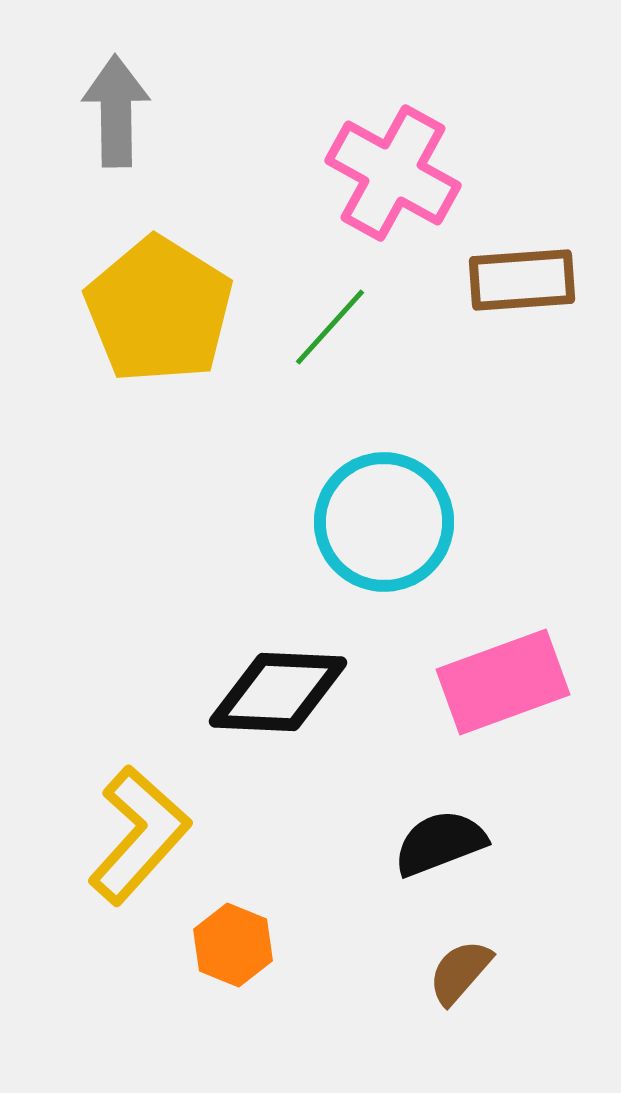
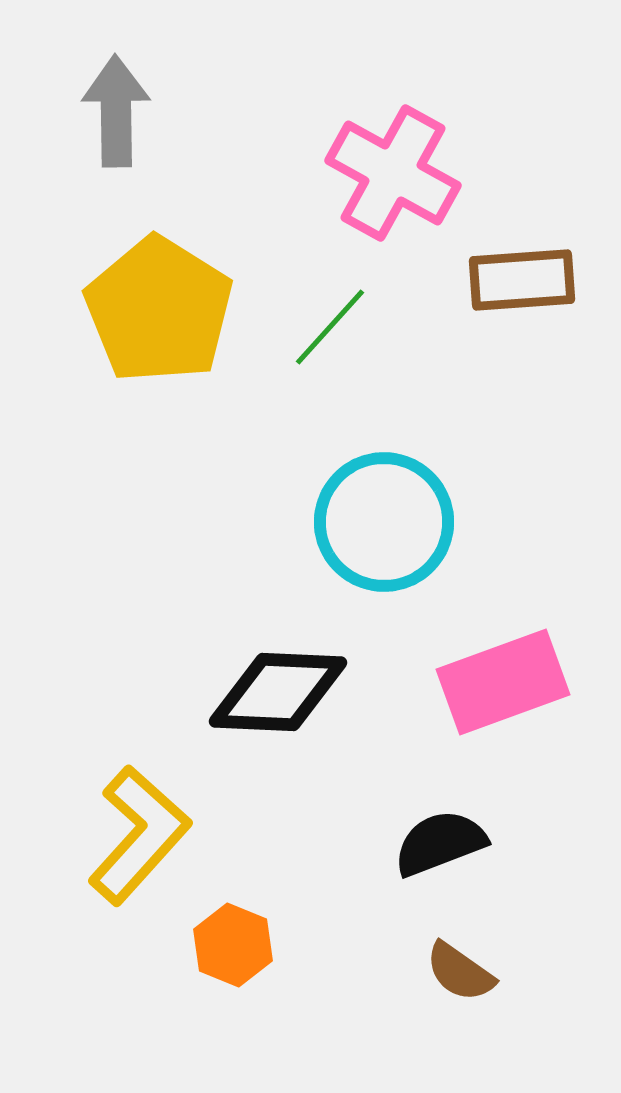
brown semicircle: rotated 96 degrees counterclockwise
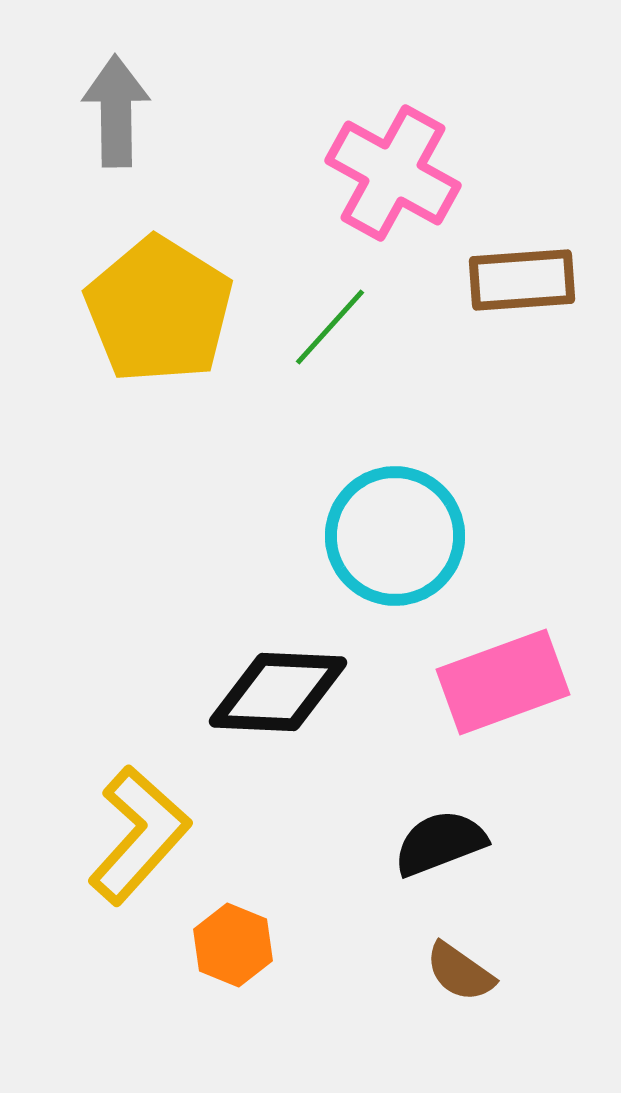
cyan circle: moved 11 px right, 14 px down
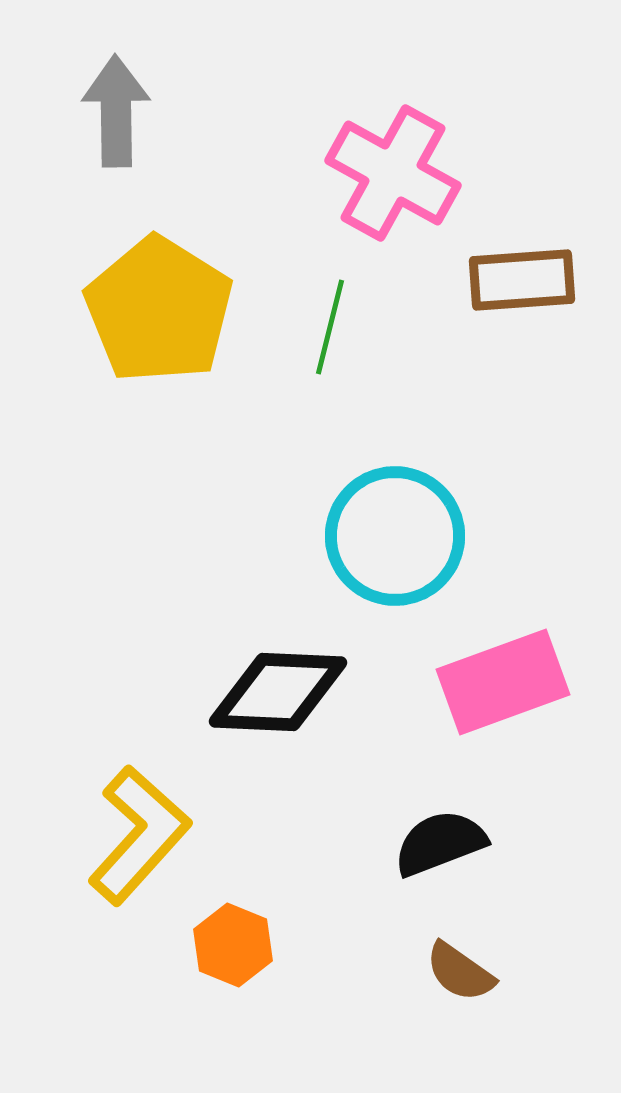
green line: rotated 28 degrees counterclockwise
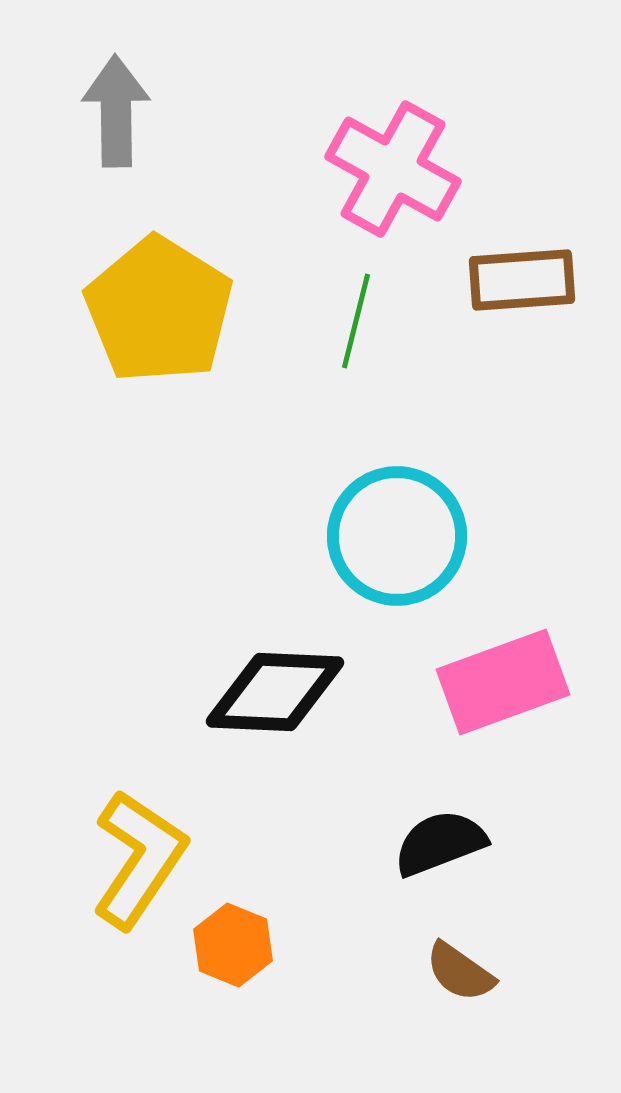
pink cross: moved 4 px up
green line: moved 26 px right, 6 px up
cyan circle: moved 2 px right
black diamond: moved 3 px left
yellow L-shape: moved 24 px down; rotated 8 degrees counterclockwise
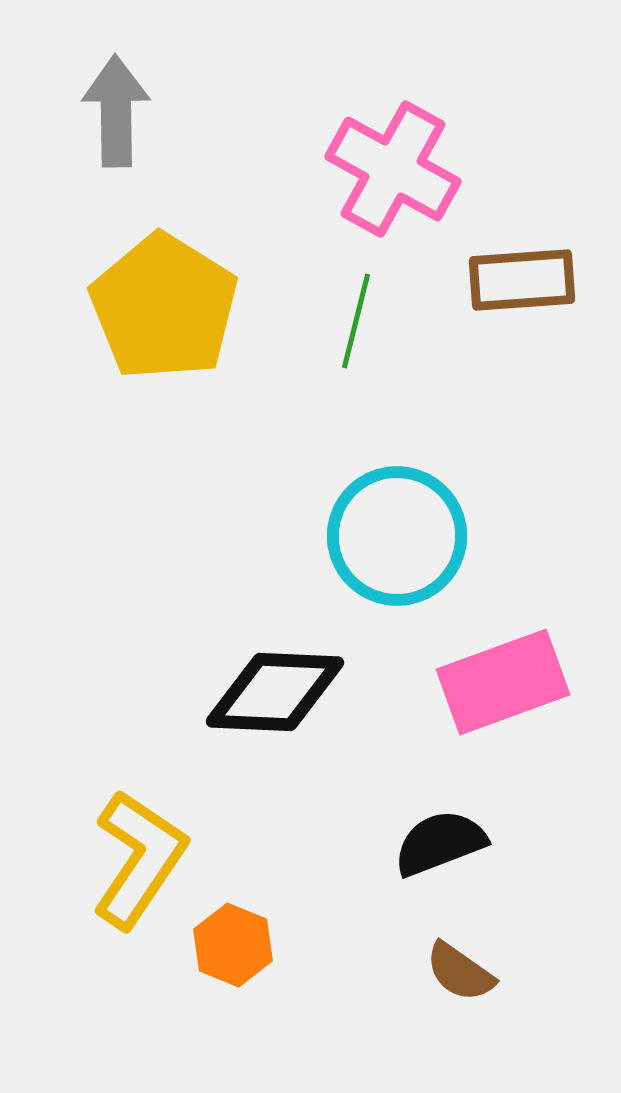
yellow pentagon: moved 5 px right, 3 px up
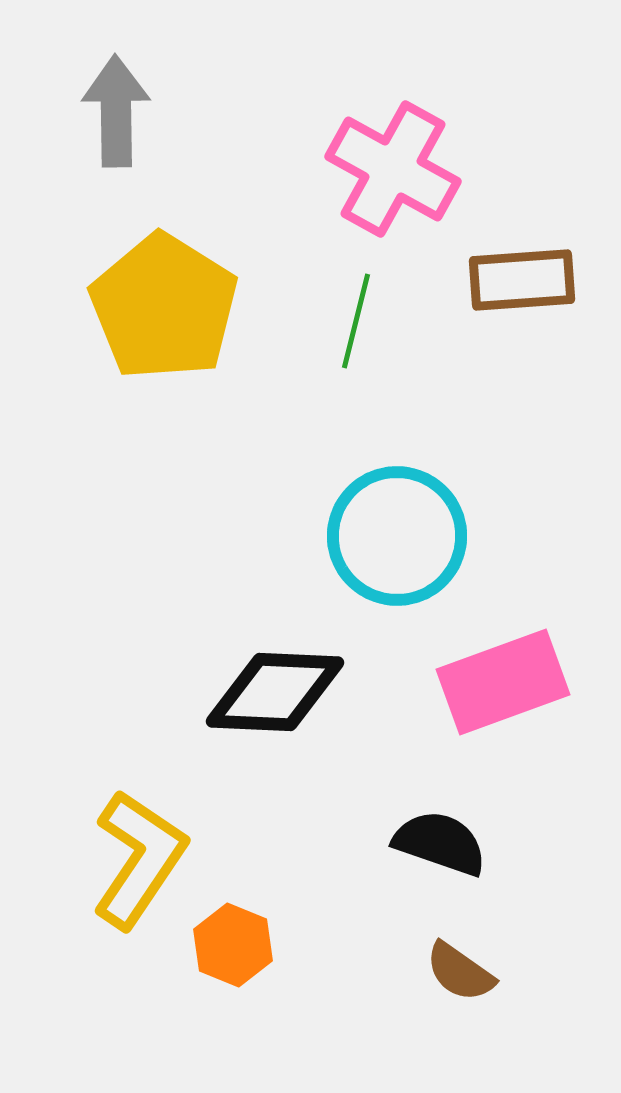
black semicircle: rotated 40 degrees clockwise
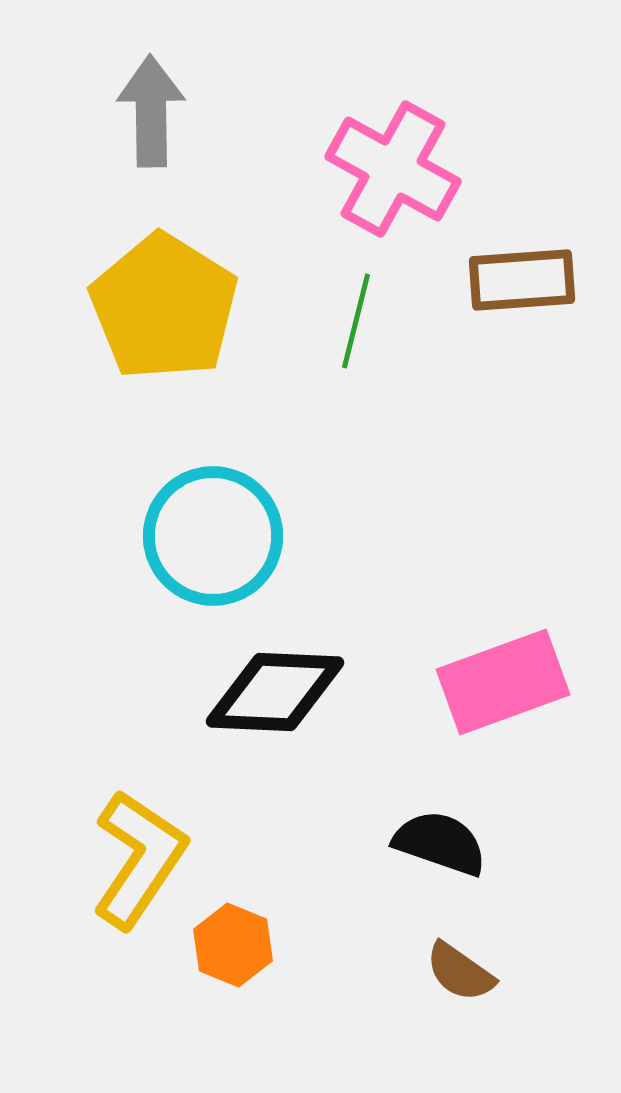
gray arrow: moved 35 px right
cyan circle: moved 184 px left
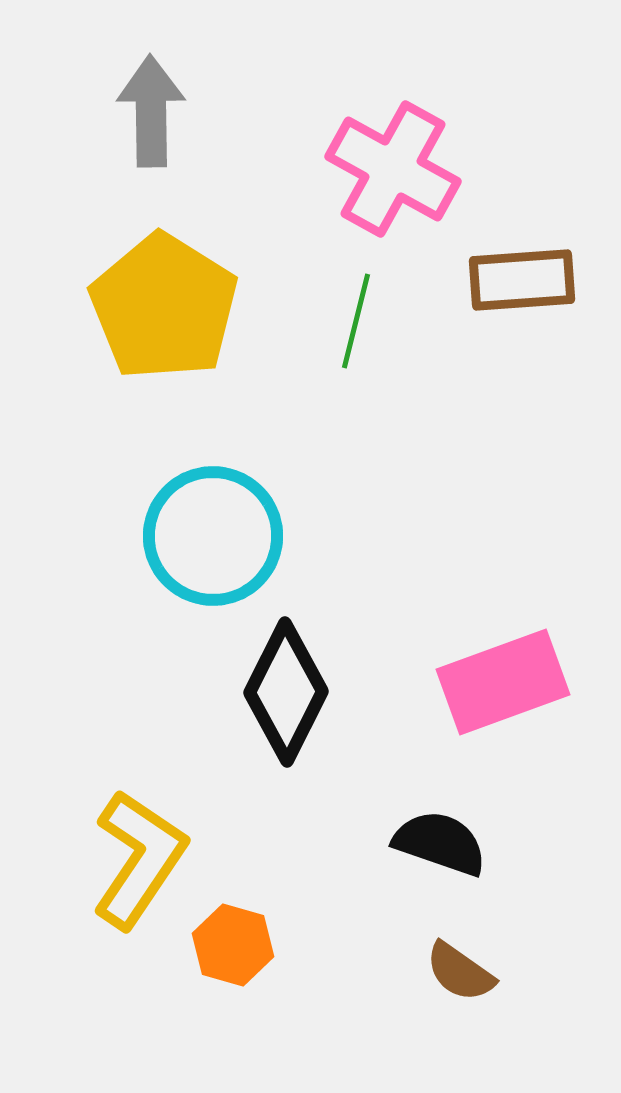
black diamond: moved 11 px right; rotated 66 degrees counterclockwise
orange hexagon: rotated 6 degrees counterclockwise
